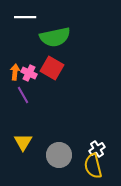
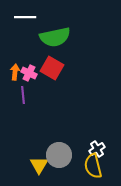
purple line: rotated 24 degrees clockwise
yellow triangle: moved 16 px right, 23 px down
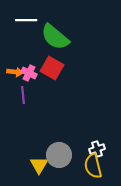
white line: moved 1 px right, 3 px down
green semicircle: rotated 52 degrees clockwise
orange arrow: rotated 91 degrees clockwise
white cross: rotated 14 degrees clockwise
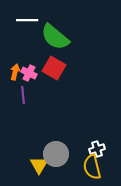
white line: moved 1 px right
red square: moved 2 px right
orange arrow: rotated 84 degrees counterclockwise
gray circle: moved 3 px left, 1 px up
yellow semicircle: moved 1 px left, 1 px down
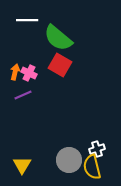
green semicircle: moved 3 px right, 1 px down
red square: moved 6 px right, 3 px up
purple line: rotated 72 degrees clockwise
gray circle: moved 13 px right, 6 px down
yellow triangle: moved 17 px left
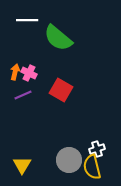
red square: moved 1 px right, 25 px down
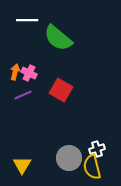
gray circle: moved 2 px up
